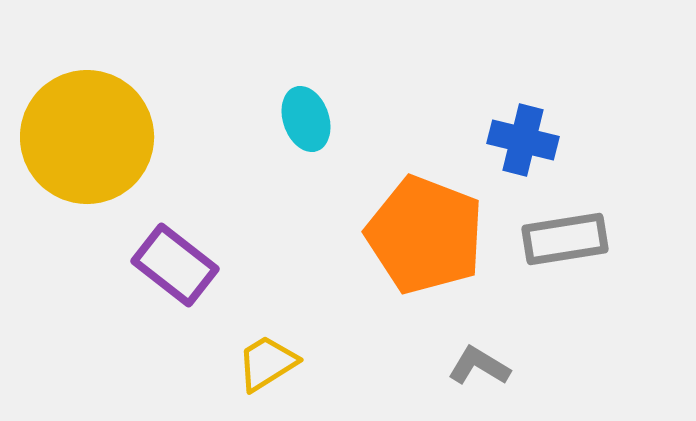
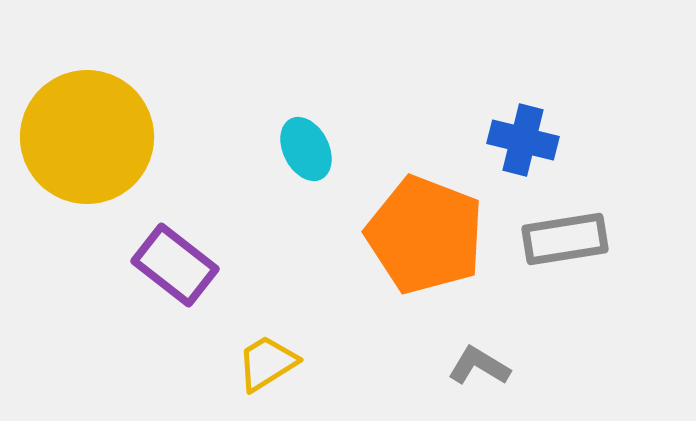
cyan ellipse: moved 30 px down; rotated 8 degrees counterclockwise
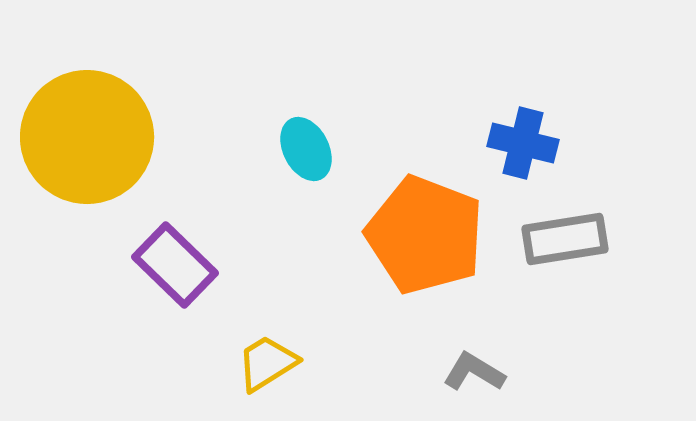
blue cross: moved 3 px down
purple rectangle: rotated 6 degrees clockwise
gray L-shape: moved 5 px left, 6 px down
